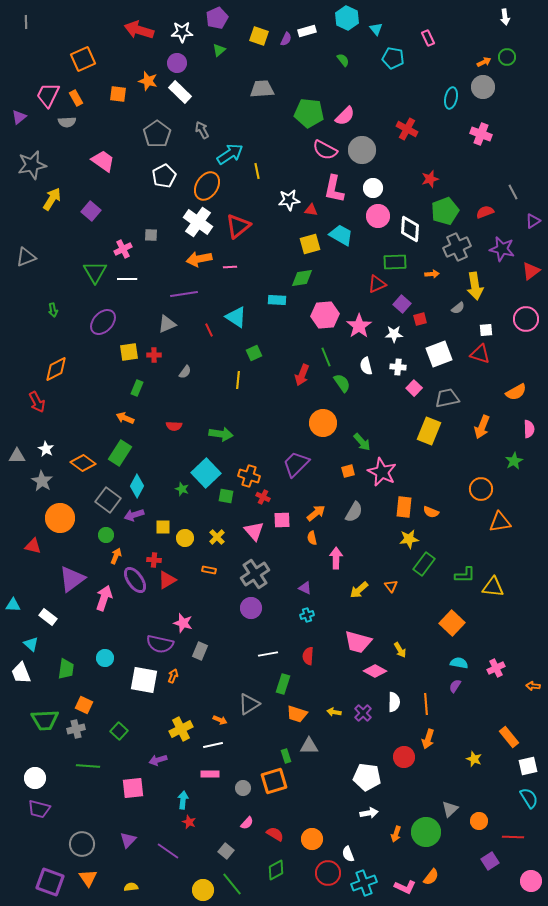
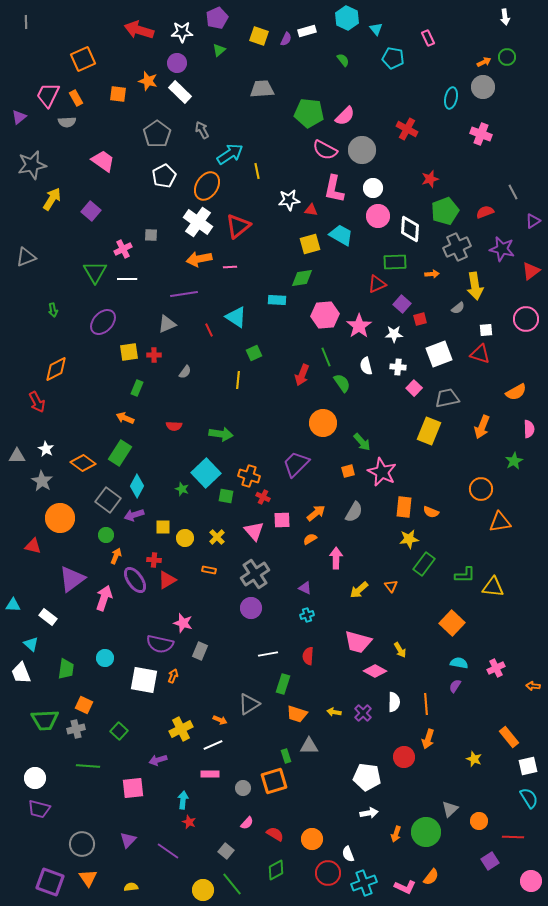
orange semicircle at (312, 538): moved 2 px left, 1 px down; rotated 72 degrees clockwise
white line at (213, 745): rotated 12 degrees counterclockwise
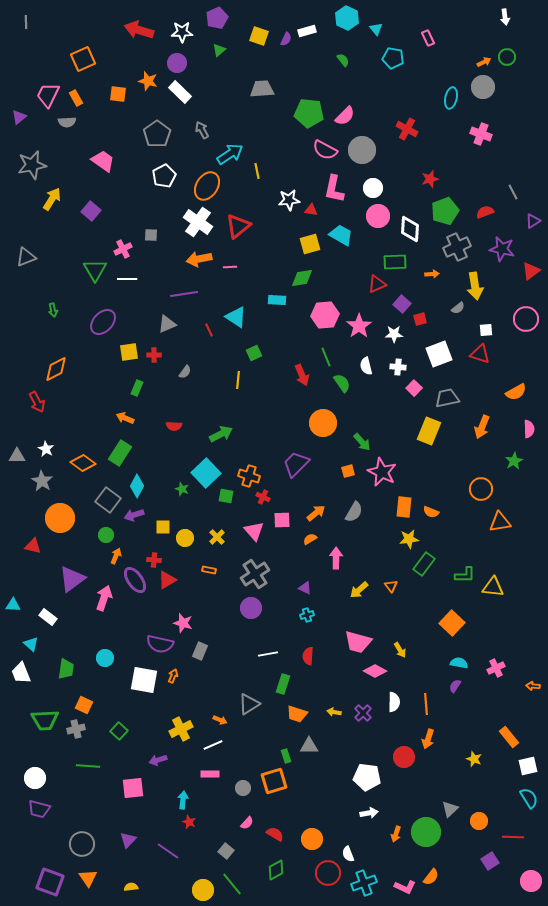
green triangle at (95, 272): moved 2 px up
red arrow at (302, 375): rotated 45 degrees counterclockwise
green arrow at (221, 434): rotated 35 degrees counterclockwise
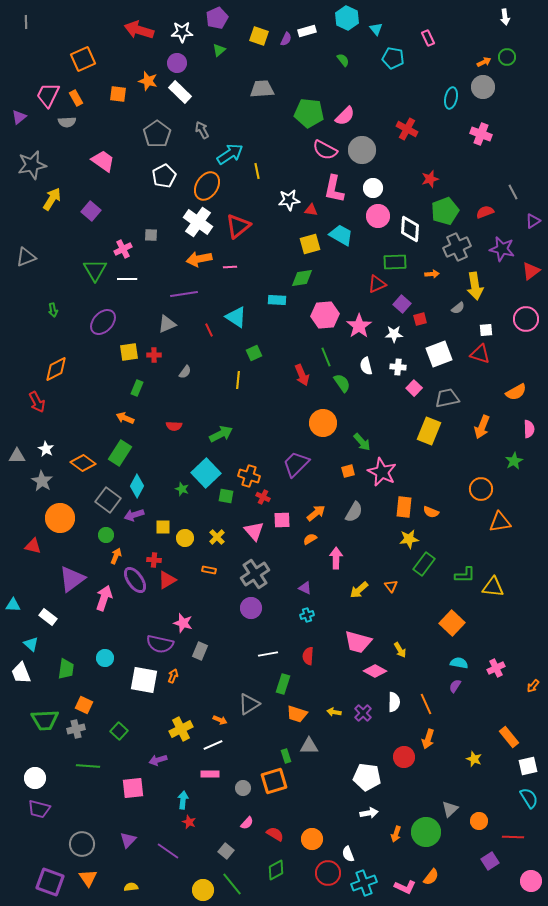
orange arrow at (533, 686): rotated 56 degrees counterclockwise
orange line at (426, 704): rotated 20 degrees counterclockwise
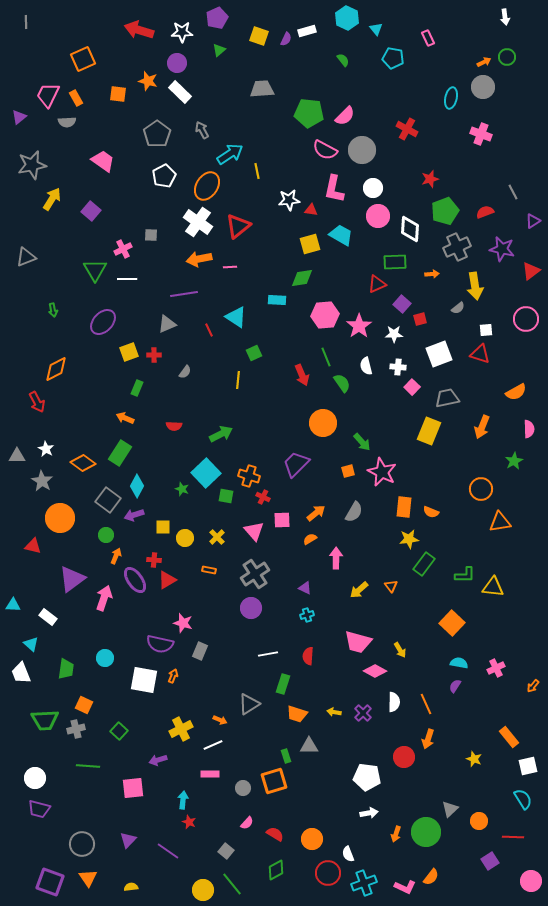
yellow square at (129, 352): rotated 12 degrees counterclockwise
pink square at (414, 388): moved 2 px left, 1 px up
cyan semicircle at (529, 798): moved 6 px left, 1 px down
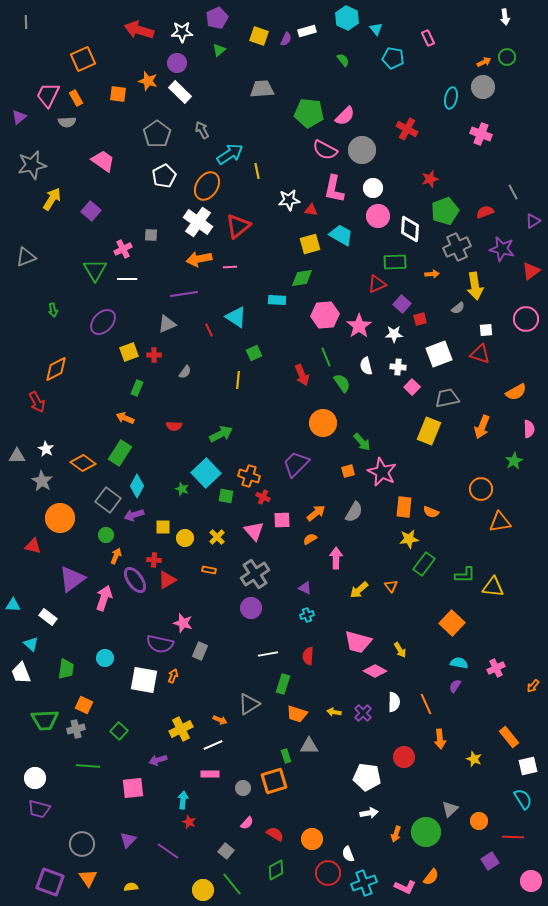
orange arrow at (428, 739): moved 12 px right; rotated 24 degrees counterclockwise
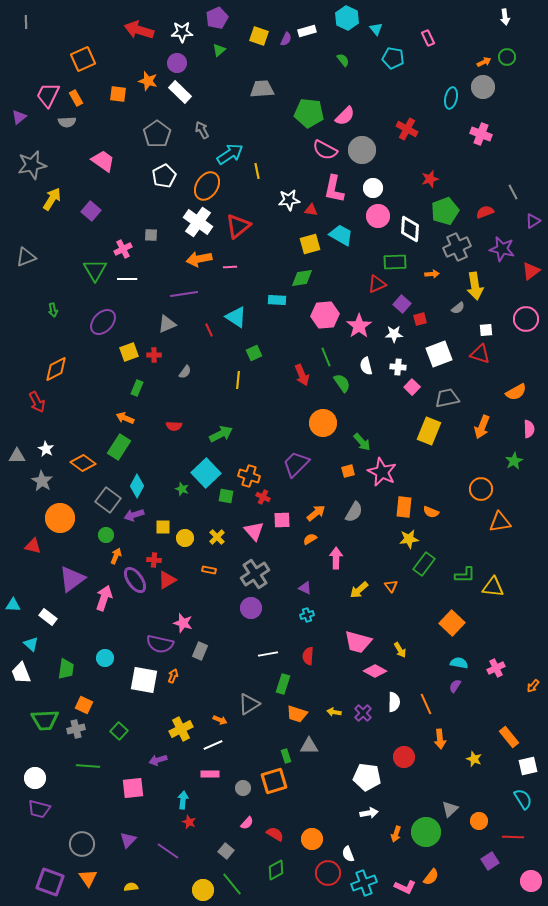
green rectangle at (120, 453): moved 1 px left, 6 px up
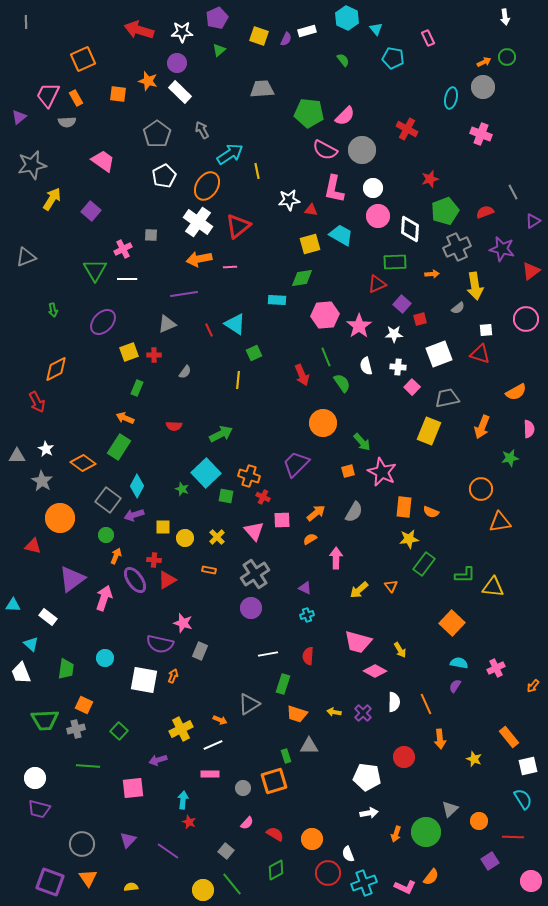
cyan triangle at (236, 317): moved 1 px left, 7 px down
green star at (514, 461): moved 4 px left, 3 px up; rotated 18 degrees clockwise
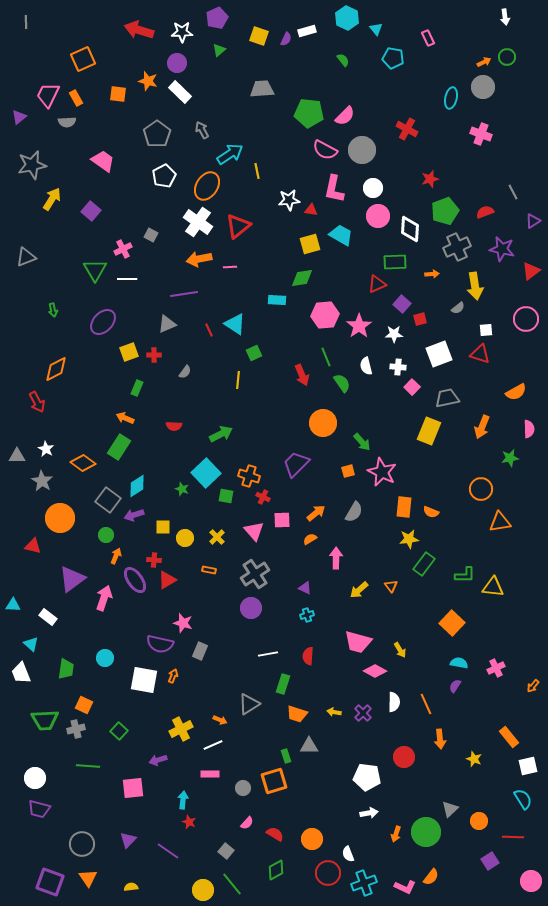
gray square at (151, 235): rotated 24 degrees clockwise
cyan diamond at (137, 486): rotated 30 degrees clockwise
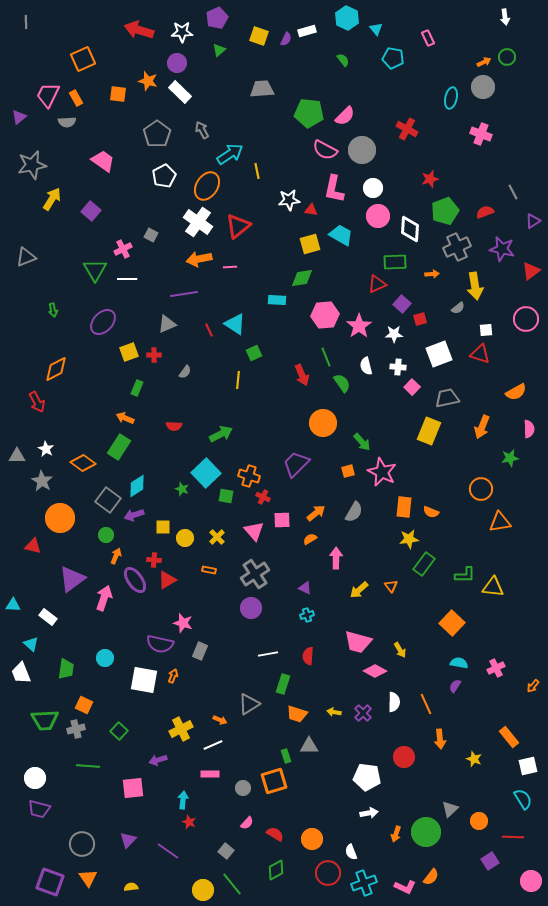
white semicircle at (348, 854): moved 3 px right, 2 px up
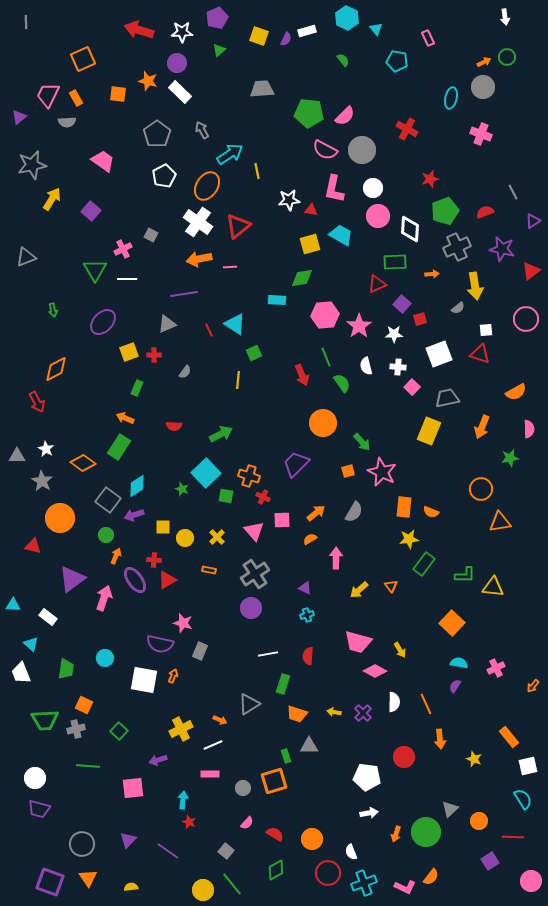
cyan pentagon at (393, 58): moved 4 px right, 3 px down
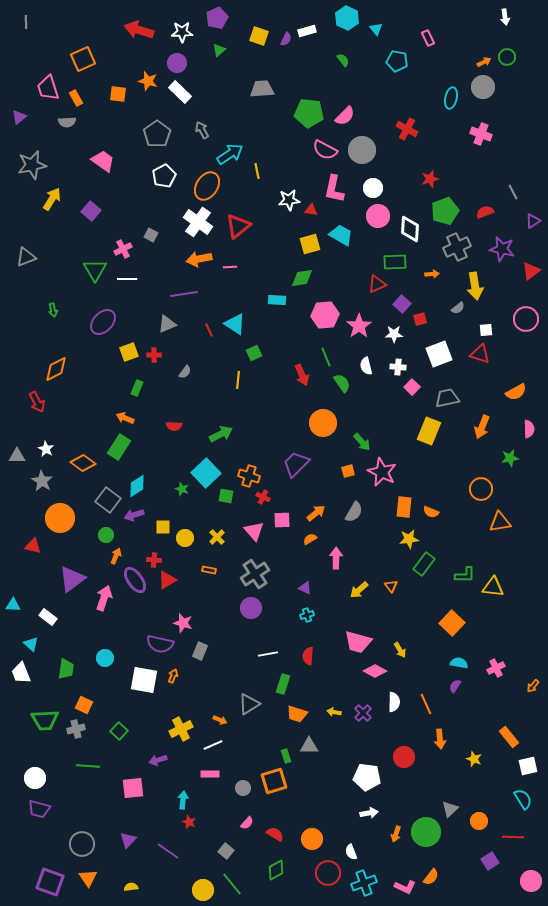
pink trapezoid at (48, 95): moved 7 px up; rotated 44 degrees counterclockwise
